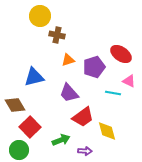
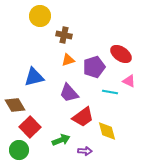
brown cross: moved 7 px right
cyan line: moved 3 px left, 1 px up
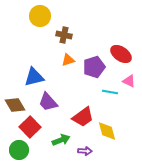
purple trapezoid: moved 21 px left, 9 px down
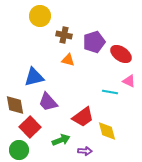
orange triangle: rotated 32 degrees clockwise
purple pentagon: moved 25 px up
brown diamond: rotated 20 degrees clockwise
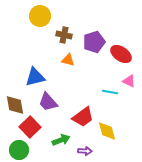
blue triangle: moved 1 px right
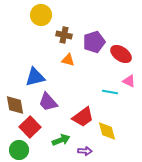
yellow circle: moved 1 px right, 1 px up
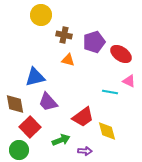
brown diamond: moved 1 px up
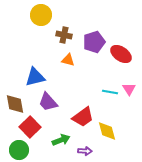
pink triangle: moved 8 px down; rotated 32 degrees clockwise
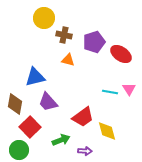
yellow circle: moved 3 px right, 3 px down
brown diamond: rotated 20 degrees clockwise
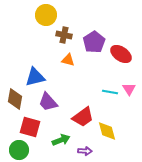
yellow circle: moved 2 px right, 3 px up
purple pentagon: rotated 15 degrees counterclockwise
brown diamond: moved 5 px up
red square: rotated 30 degrees counterclockwise
